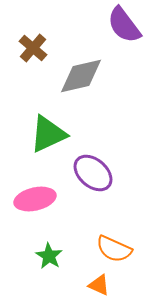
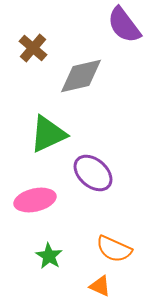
pink ellipse: moved 1 px down
orange triangle: moved 1 px right, 1 px down
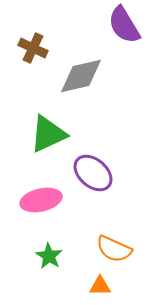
purple semicircle: rotated 6 degrees clockwise
brown cross: rotated 16 degrees counterclockwise
pink ellipse: moved 6 px right
orange triangle: rotated 25 degrees counterclockwise
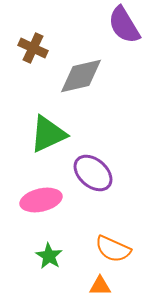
orange semicircle: moved 1 px left
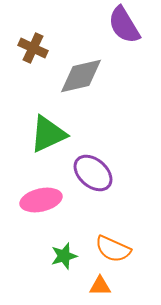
green star: moved 15 px right; rotated 24 degrees clockwise
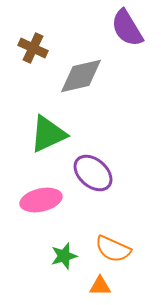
purple semicircle: moved 3 px right, 3 px down
